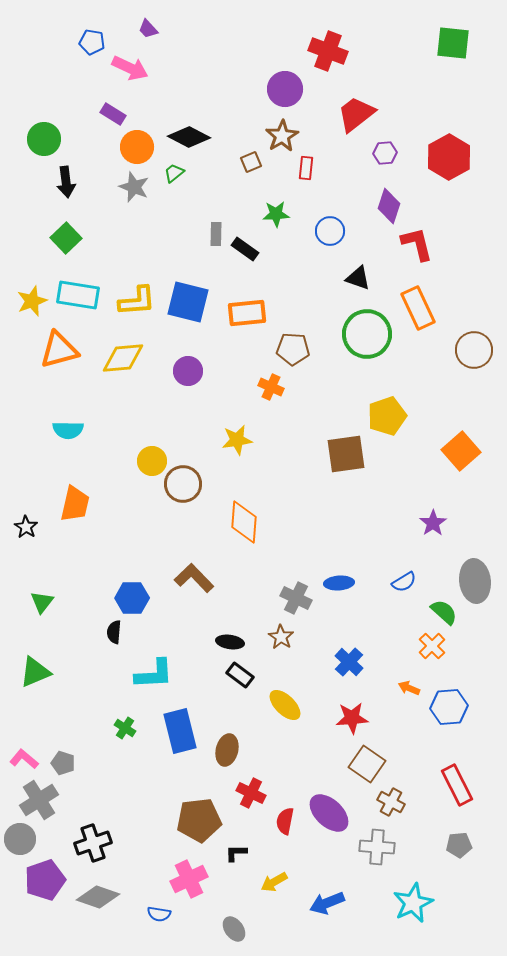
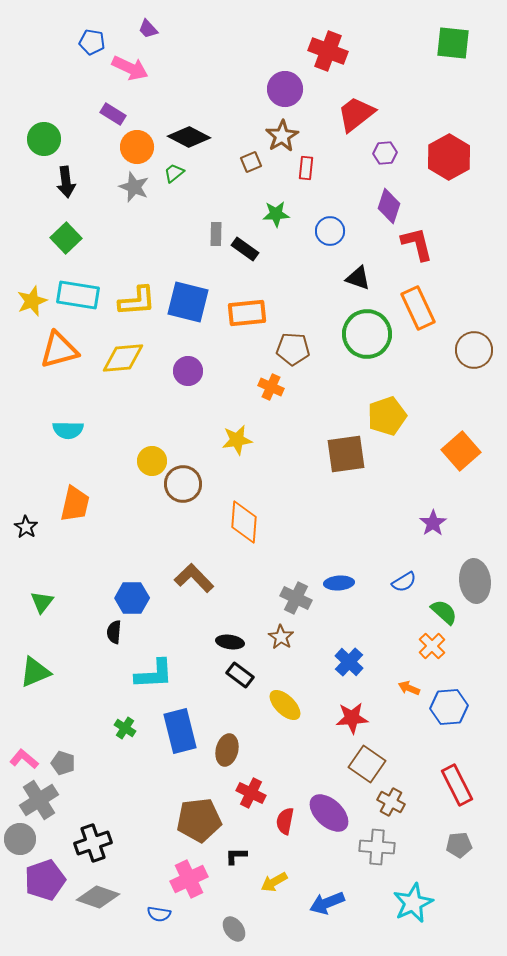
black L-shape at (236, 853): moved 3 px down
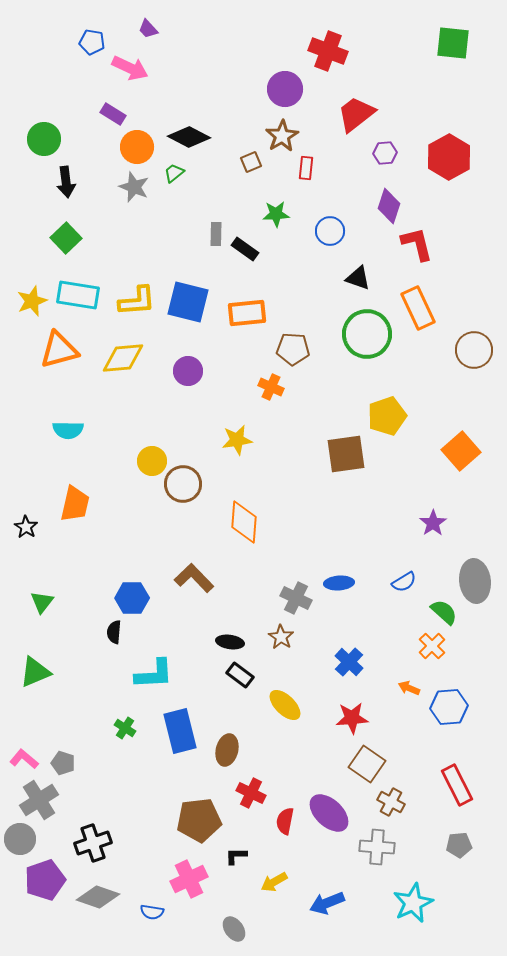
blue semicircle at (159, 914): moved 7 px left, 2 px up
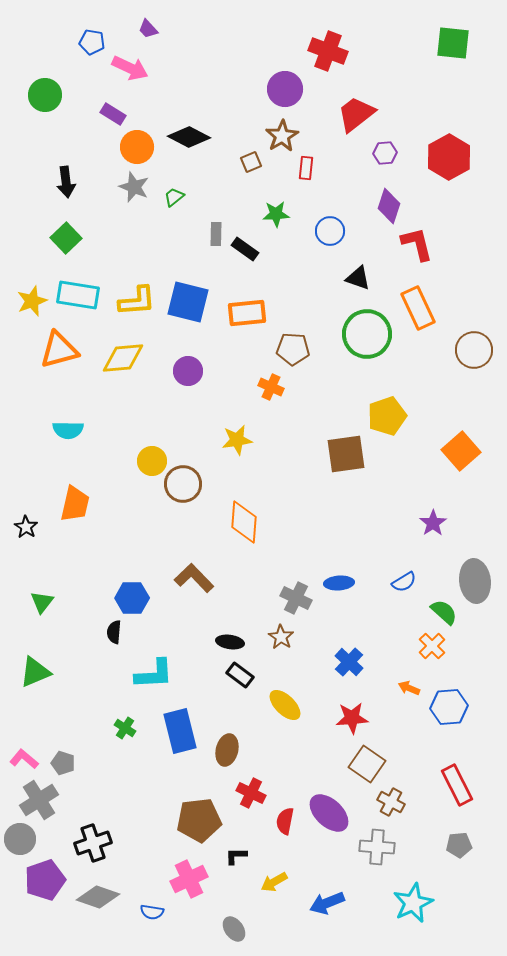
green circle at (44, 139): moved 1 px right, 44 px up
green trapezoid at (174, 173): moved 24 px down
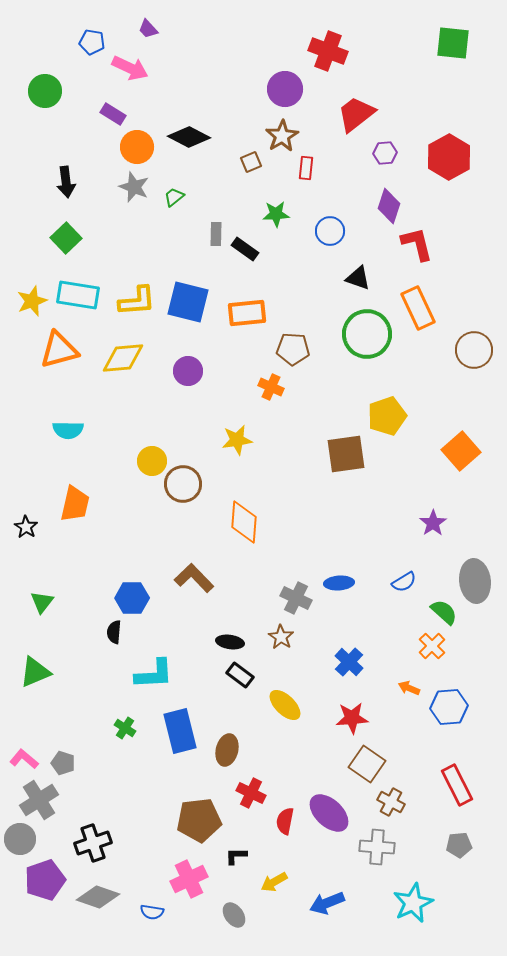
green circle at (45, 95): moved 4 px up
gray ellipse at (234, 929): moved 14 px up
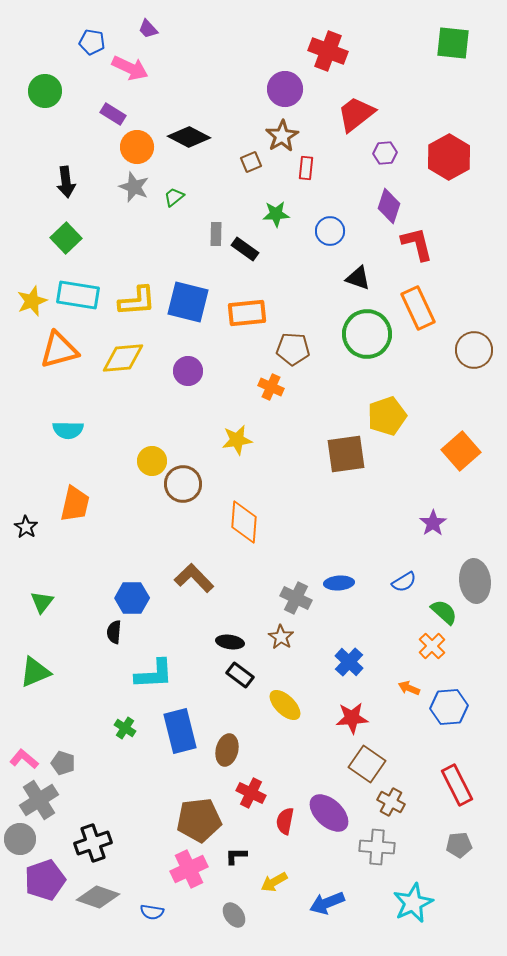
pink cross at (189, 879): moved 10 px up
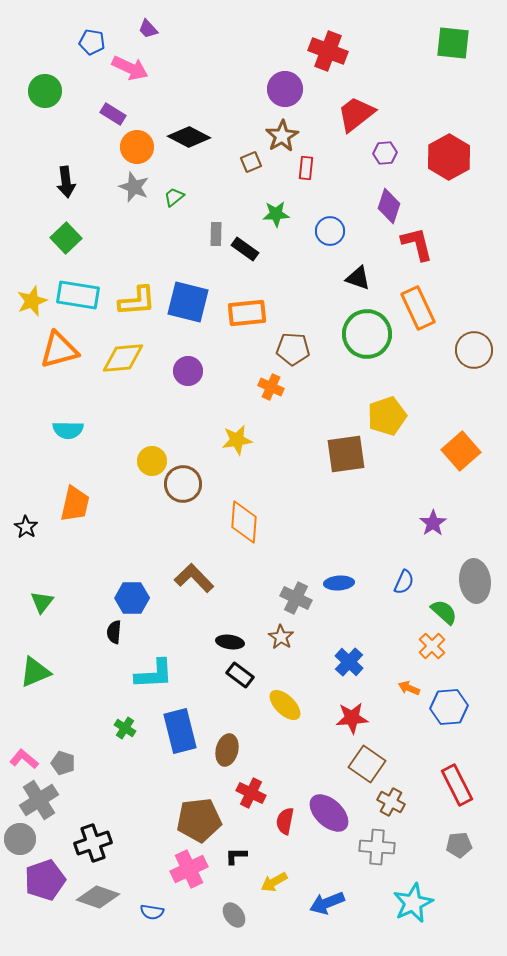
blue semicircle at (404, 582): rotated 35 degrees counterclockwise
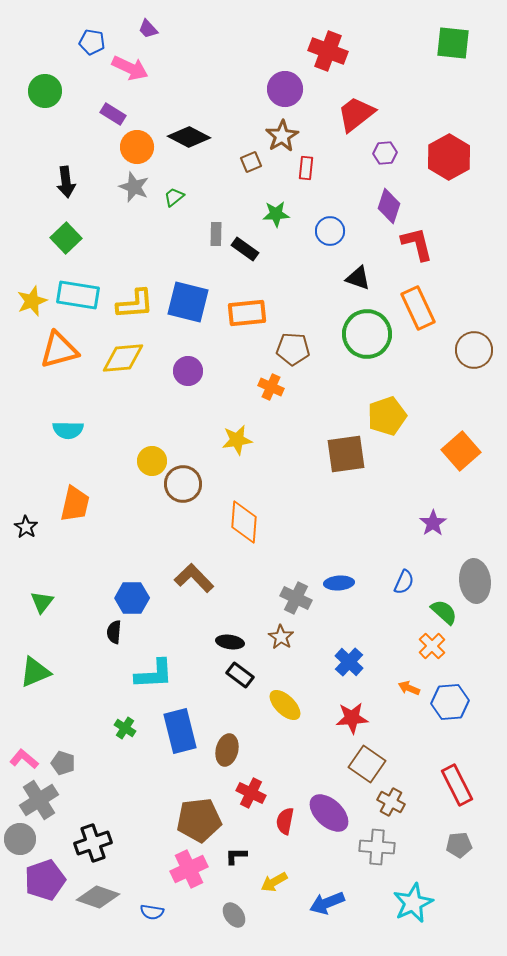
yellow L-shape at (137, 301): moved 2 px left, 3 px down
blue hexagon at (449, 707): moved 1 px right, 5 px up
